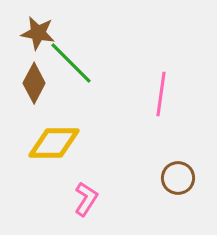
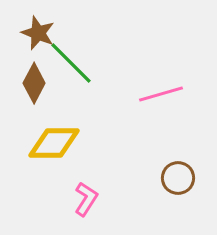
brown star: rotated 12 degrees clockwise
pink line: rotated 66 degrees clockwise
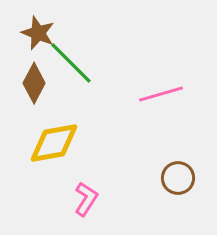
yellow diamond: rotated 10 degrees counterclockwise
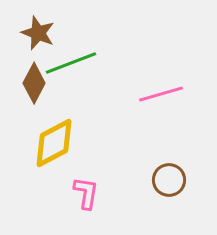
green line: rotated 66 degrees counterclockwise
yellow diamond: rotated 18 degrees counterclockwise
brown circle: moved 9 px left, 2 px down
pink L-shape: moved 6 px up; rotated 24 degrees counterclockwise
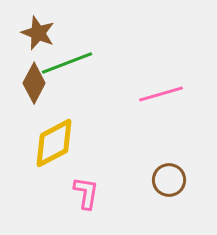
green line: moved 4 px left
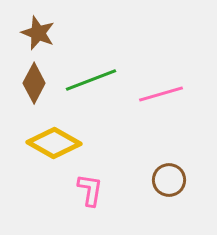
green line: moved 24 px right, 17 px down
yellow diamond: rotated 58 degrees clockwise
pink L-shape: moved 4 px right, 3 px up
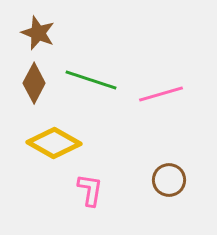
green line: rotated 39 degrees clockwise
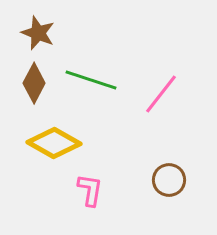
pink line: rotated 36 degrees counterclockwise
